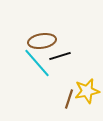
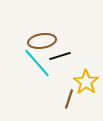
yellow star: moved 1 px left, 9 px up; rotated 25 degrees counterclockwise
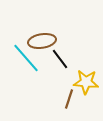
black line: moved 3 px down; rotated 70 degrees clockwise
cyan line: moved 11 px left, 5 px up
yellow star: rotated 30 degrees counterclockwise
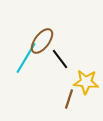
brown ellipse: rotated 44 degrees counterclockwise
cyan line: rotated 72 degrees clockwise
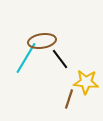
brown ellipse: rotated 44 degrees clockwise
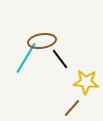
brown line: moved 3 px right, 9 px down; rotated 24 degrees clockwise
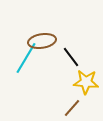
black line: moved 11 px right, 2 px up
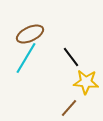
brown ellipse: moved 12 px left, 7 px up; rotated 16 degrees counterclockwise
brown line: moved 3 px left
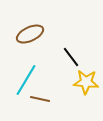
cyan line: moved 22 px down
brown line: moved 29 px left, 9 px up; rotated 60 degrees clockwise
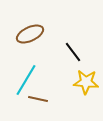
black line: moved 2 px right, 5 px up
brown line: moved 2 px left
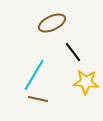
brown ellipse: moved 22 px right, 11 px up
cyan line: moved 8 px right, 5 px up
